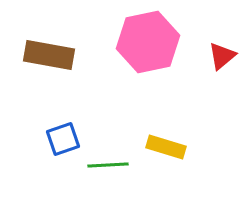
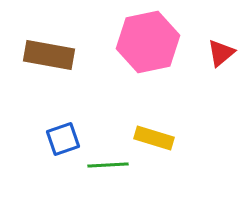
red triangle: moved 1 px left, 3 px up
yellow rectangle: moved 12 px left, 9 px up
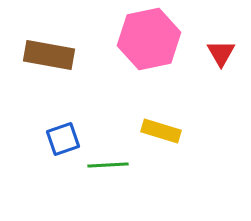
pink hexagon: moved 1 px right, 3 px up
red triangle: rotated 20 degrees counterclockwise
yellow rectangle: moved 7 px right, 7 px up
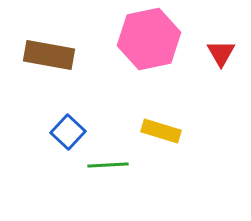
blue square: moved 5 px right, 7 px up; rotated 28 degrees counterclockwise
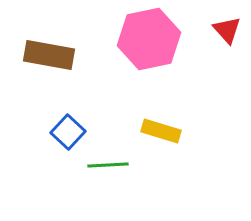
red triangle: moved 6 px right, 23 px up; rotated 12 degrees counterclockwise
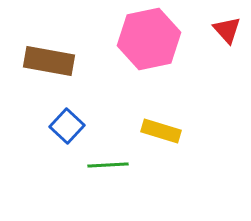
brown rectangle: moved 6 px down
blue square: moved 1 px left, 6 px up
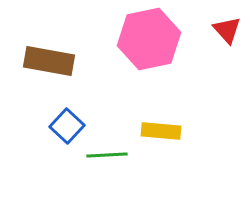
yellow rectangle: rotated 12 degrees counterclockwise
green line: moved 1 px left, 10 px up
